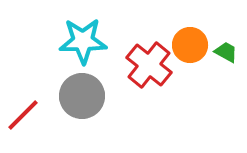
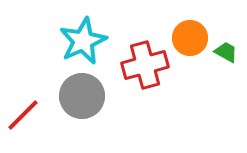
cyan star: rotated 24 degrees counterclockwise
orange circle: moved 7 px up
red cross: moved 4 px left; rotated 36 degrees clockwise
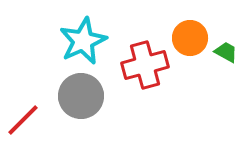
gray circle: moved 1 px left
red line: moved 5 px down
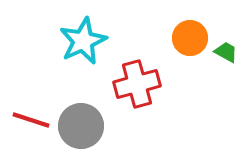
red cross: moved 8 px left, 19 px down
gray circle: moved 30 px down
red line: moved 8 px right; rotated 63 degrees clockwise
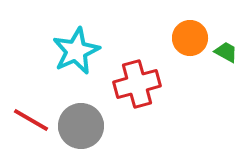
cyan star: moved 7 px left, 10 px down
red line: rotated 12 degrees clockwise
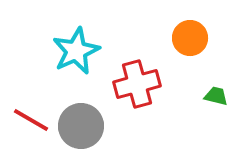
green trapezoid: moved 10 px left, 44 px down; rotated 15 degrees counterclockwise
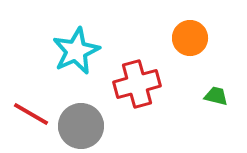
red line: moved 6 px up
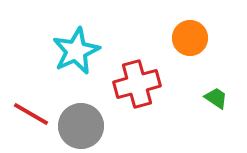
green trapezoid: moved 2 px down; rotated 20 degrees clockwise
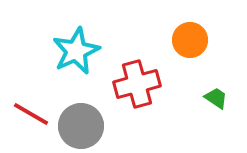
orange circle: moved 2 px down
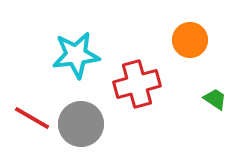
cyan star: moved 4 px down; rotated 18 degrees clockwise
green trapezoid: moved 1 px left, 1 px down
red line: moved 1 px right, 4 px down
gray circle: moved 2 px up
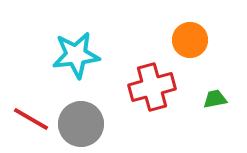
red cross: moved 15 px right, 3 px down
green trapezoid: rotated 45 degrees counterclockwise
red line: moved 1 px left, 1 px down
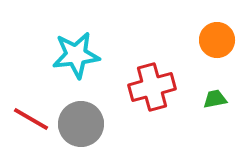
orange circle: moved 27 px right
